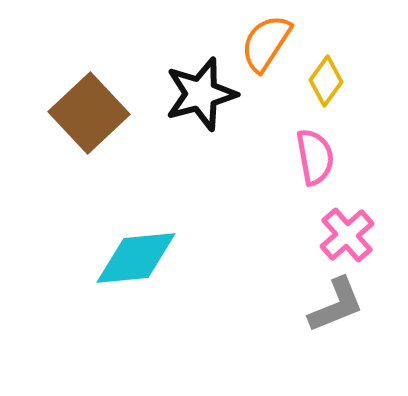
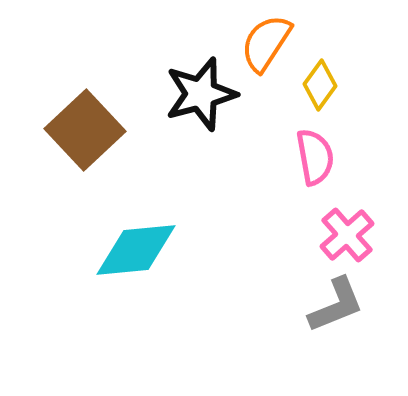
yellow diamond: moved 6 px left, 4 px down
brown square: moved 4 px left, 17 px down
cyan diamond: moved 8 px up
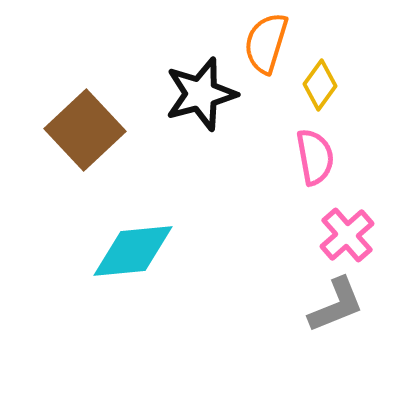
orange semicircle: rotated 16 degrees counterclockwise
cyan diamond: moved 3 px left, 1 px down
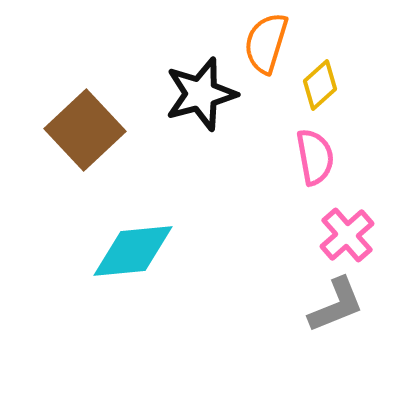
yellow diamond: rotated 12 degrees clockwise
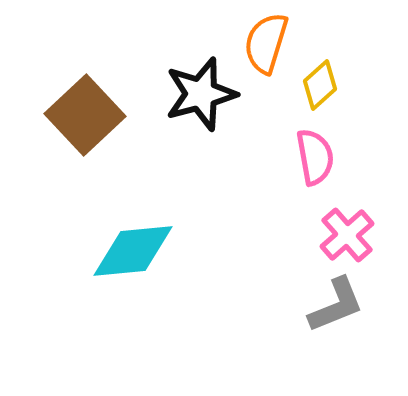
brown square: moved 15 px up
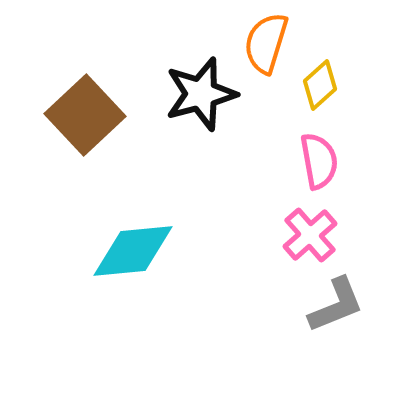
pink semicircle: moved 4 px right, 4 px down
pink cross: moved 37 px left
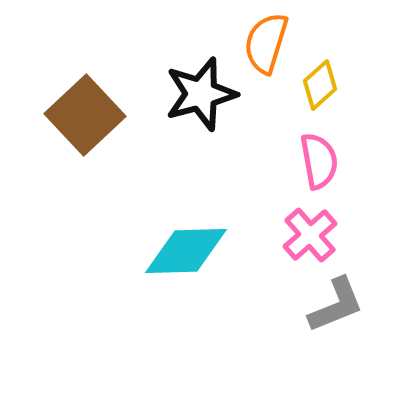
cyan diamond: moved 53 px right; rotated 4 degrees clockwise
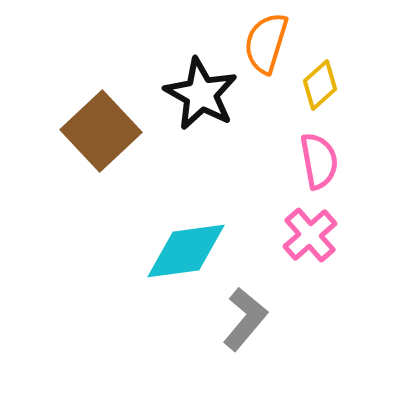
black star: rotated 28 degrees counterclockwise
brown square: moved 16 px right, 16 px down
cyan diamond: rotated 6 degrees counterclockwise
gray L-shape: moved 91 px left, 14 px down; rotated 28 degrees counterclockwise
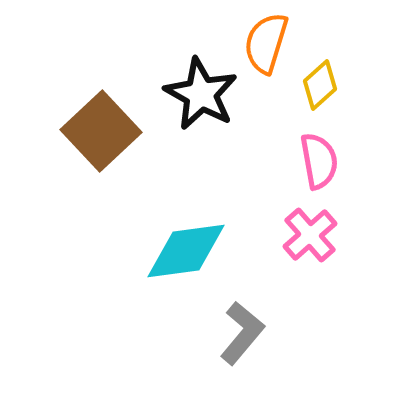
gray L-shape: moved 3 px left, 14 px down
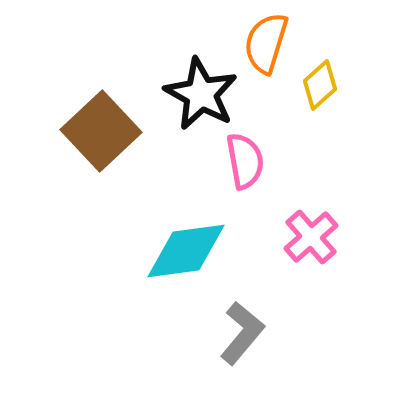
pink semicircle: moved 74 px left
pink cross: moved 1 px right, 2 px down
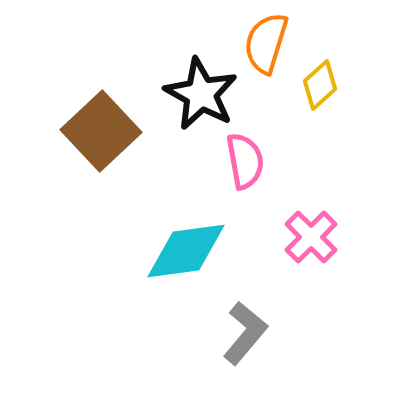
pink cross: rotated 4 degrees counterclockwise
gray L-shape: moved 3 px right
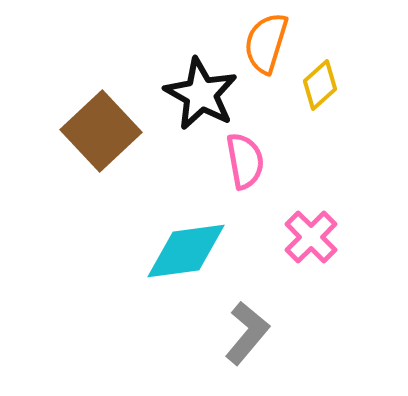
gray L-shape: moved 2 px right
